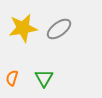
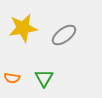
gray ellipse: moved 5 px right, 6 px down
orange semicircle: rotated 98 degrees counterclockwise
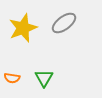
yellow star: rotated 12 degrees counterclockwise
gray ellipse: moved 12 px up
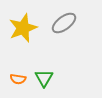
orange semicircle: moved 6 px right, 1 px down
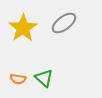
yellow star: rotated 12 degrees counterclockwise
green triangle: rotated 18 degrees counterclockwise
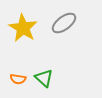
yellow star: rotated 8 degrees counterclockwise
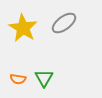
green triangle: rotated 18 degrees clockwise
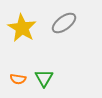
yellow star: moved 1 px left
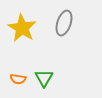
gray ellipse: rotated 35 degrees counterclockwise
